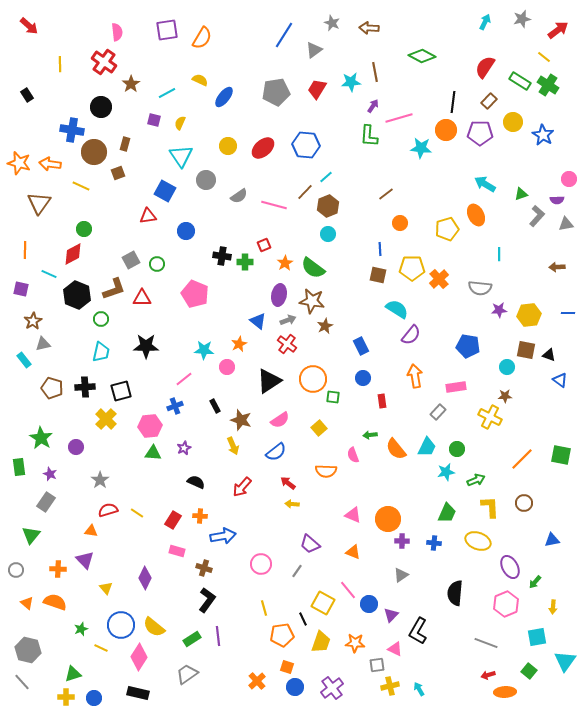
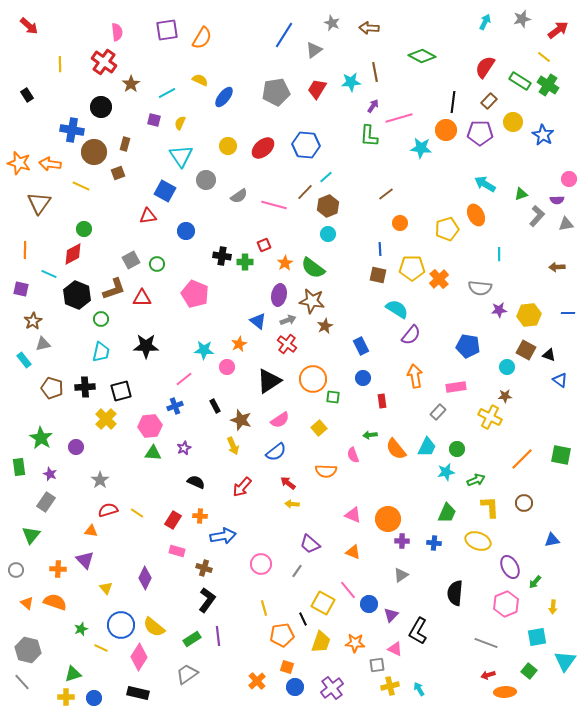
brown square at (526, 350): rotated 18 degrees clockwise
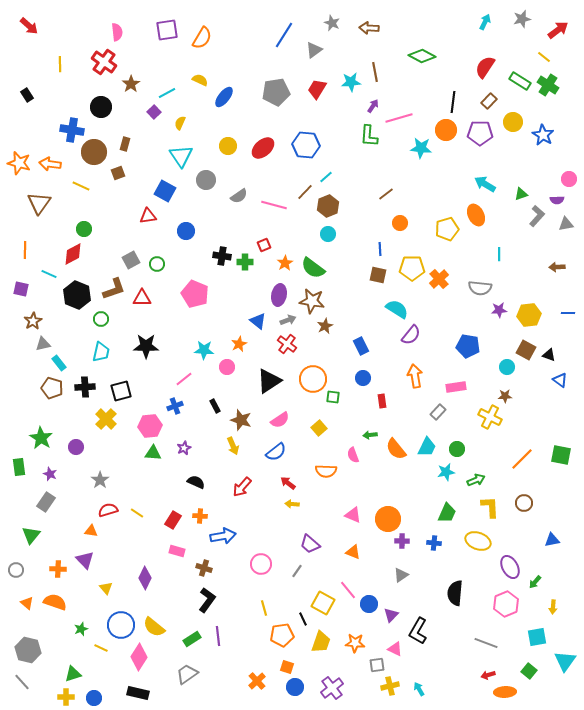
purple square at (154, 120): moved 8 px up; rotated 32 degrees clockwise
cyan rectangle at (24, 360): moved 35 px right, 3 px down
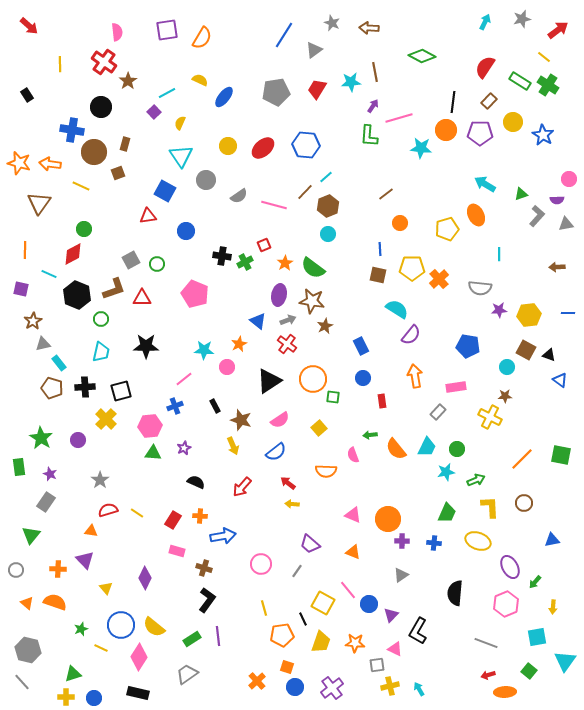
brown star at (131, 84): moved 3 px left, 3 px up
green cross at (245, 262): rotated 28 degrees counterclockwise
purple circle at (76, 447): moved 2 px right, 7 px up
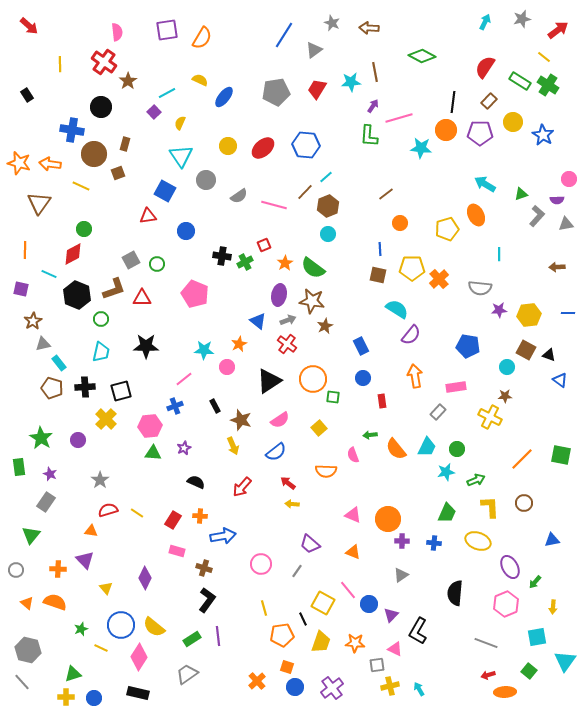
brown circle at (94, 152): moved 2 px down
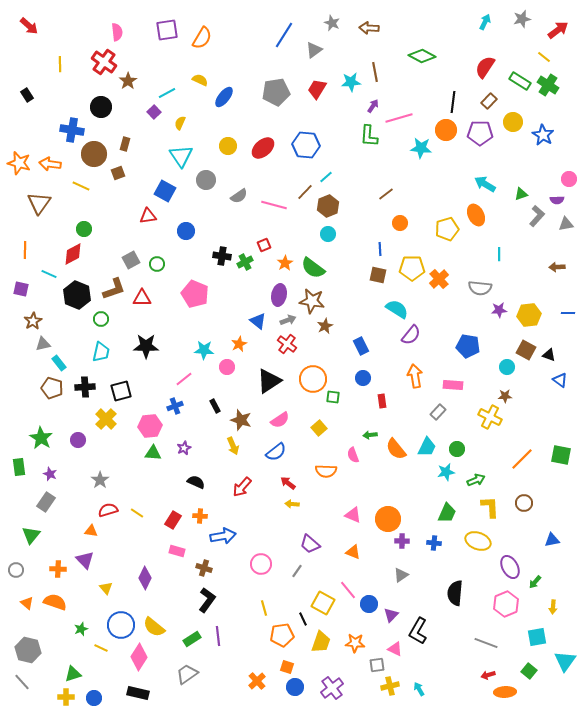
pink rectangle at (456, 387): moved 3 px left, 2 px up; rotated 12 degrees clockwise
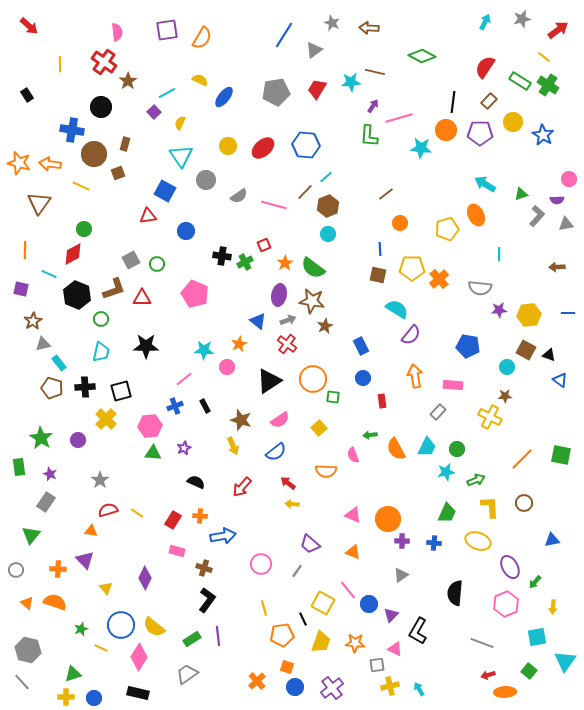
brown line at (375, 72): rotated 66 degrees counterclockwise
black rectangle at (215, 406): moved 10 px left
orange semicircle at (396, 449): rotated 10 degrees clockwise
gray line at (486, 643): moved 4 px left
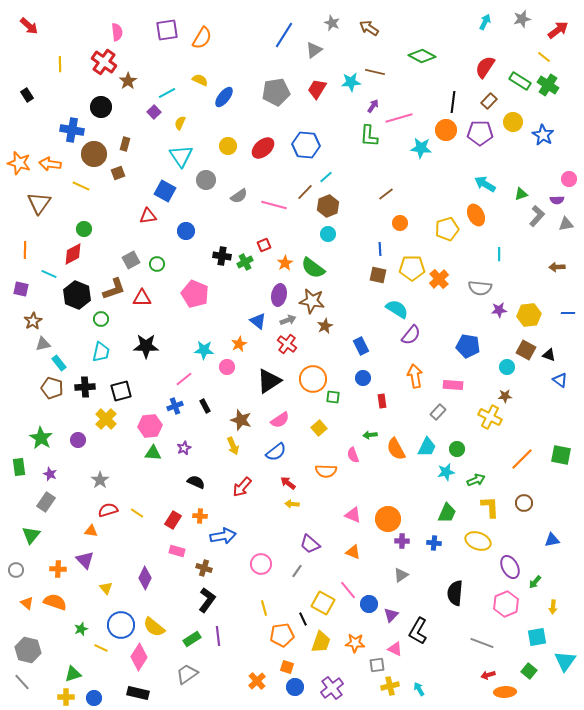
brown arrow at (369, 28): rotated 30 degrees clockwise
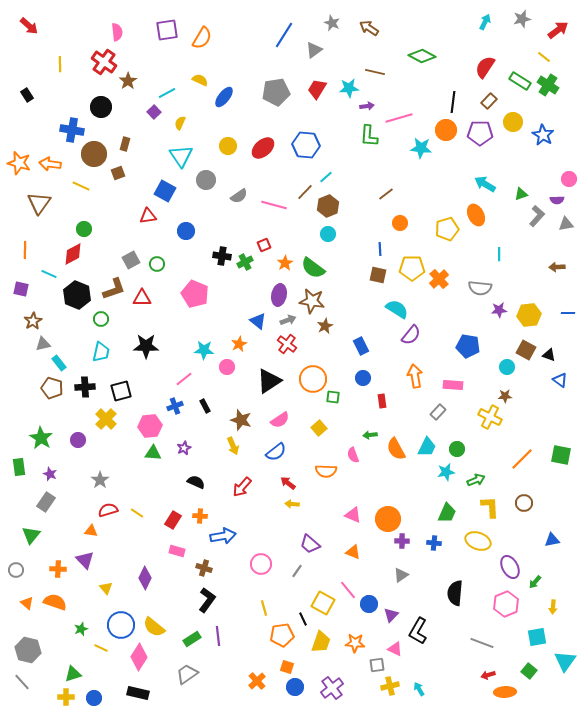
cyan star at (351, 82): moved 2 px left, 6 px down
purple arrow at (373, 106): moved 6 px left; rotated 48 degrees clockwise
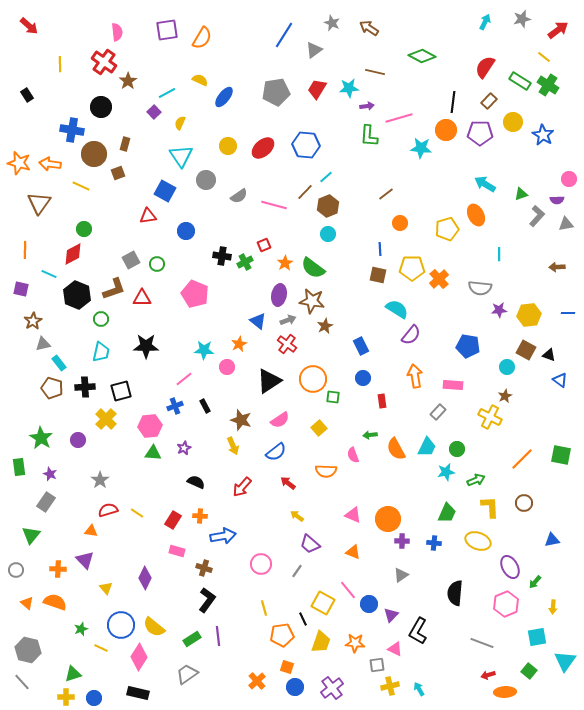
brown star at (505, 396): rotated 24 degrees counterclockwise
yellow arrow at (292, 504): moved 5 px right, 12 px down; rotated 32 degrees clockwise
